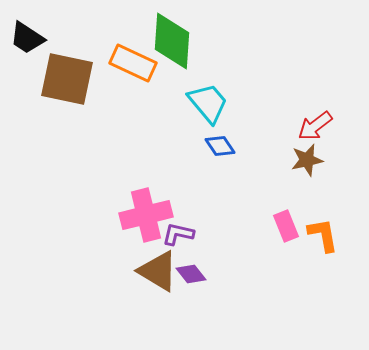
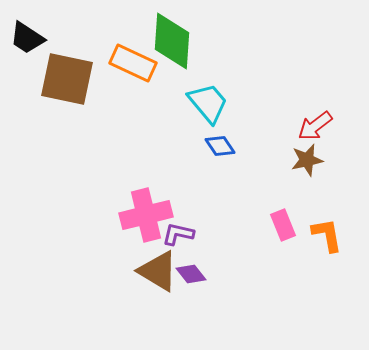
pink rectangle: moved 3 px left, 1 px up
orange L-shape: moved 4 px right
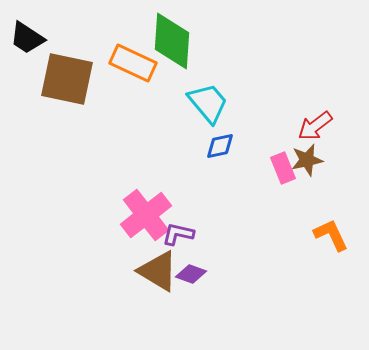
blue diamond: rotated 68 degrees counterclockwise
pink cross: rotated 24 degrees counterclockwise
pink rectangle: moved 57 px up
orange L-shape: moved 4 px right; rotated 15 degrees counterclockwise
purple diamond: rotated 32 degrees counterclockwise
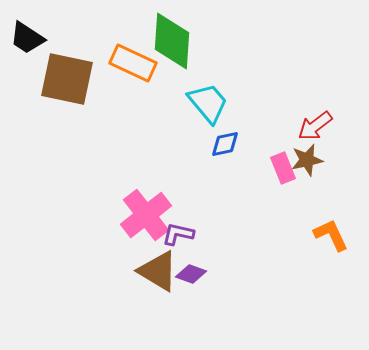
blue diamond: moved 5 px right, 2 px up
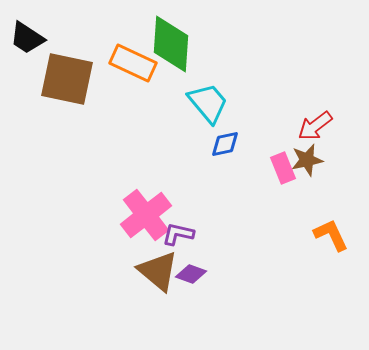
green diamond: moved 1 px left, 3 px down
brown triangle: rotated 9 degrees clockwise
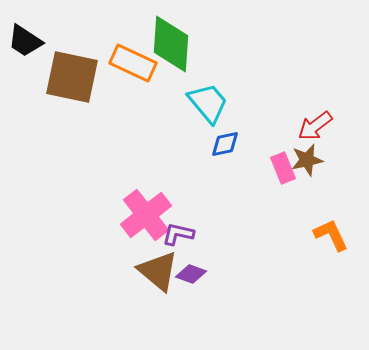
black trapezoid: moved 2 px left, 3 px down
brown square: moved 5 px right, 2 px up
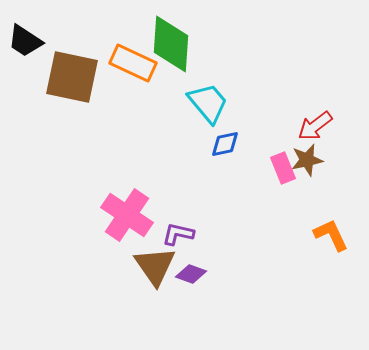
pink cross: moved 19 px left; rotated 18 degrees counterclockwise
brown triangle: moved 3 px left, 5 px up; rotated 15 degrees clockwise
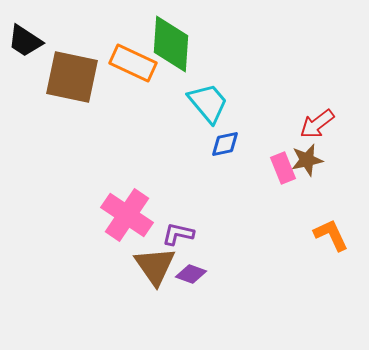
red arrow: moved 2 px right, 2 px up
